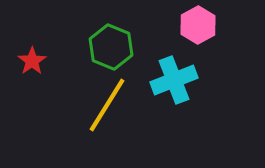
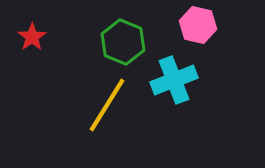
pink hexagon: rotated 18 degrees counterclockwise
green hexagon: moved 12 px right, 5 px up
red star: moved 24 px up
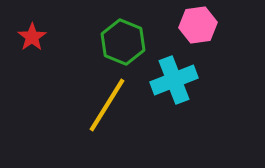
pink hexagon: rotated 21 degrees counterclockwise
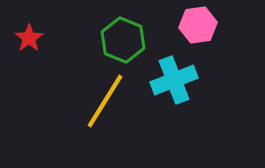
red star: moved 3 px left, 1 px down
green hexagon: moved 2 px up
yellow line: moved 2 px left, 4 px up
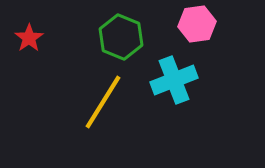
pink hexagon: moved 1 px left, 1 px up
green hexagon: moved 2 px left, 3 px up
yellow line: moved 2 px left, 1 px down
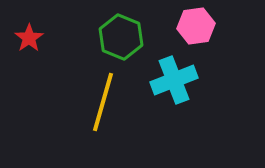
pink hexagon: moved 1 px left, 2 px down
yellow line: rotated 16 degrees counterclockwise
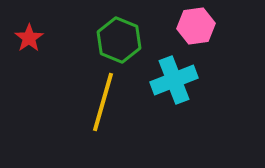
green hexagon: moved 2 px left, 3 px down
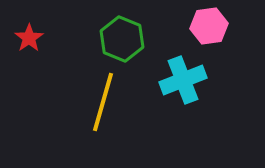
pink hexagon: moved 13 px right
green hexagon: moved 3 px right, 1 px up
cyan cross: moved 9 px right
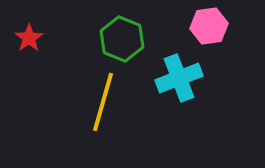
cyan cross: moved 4 px left, 2 px up
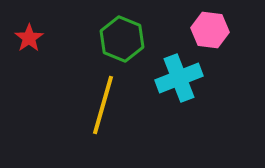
pink hexagon: moved 1 px right, 4 px down; rotated 15 degrees clockwise
yellow line: moved 3 px down
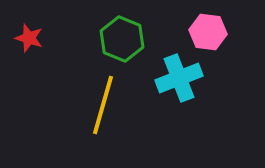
pink hexagon: moved 2 px left, 2 px down
red star: rotated 20 degrees counterclockwise
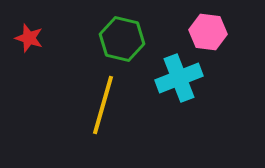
green hexagon: rotated 9 degrees counterclockwise
